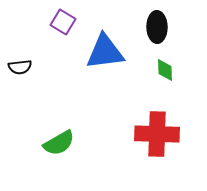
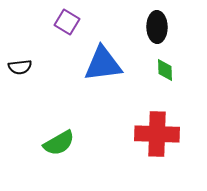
purple square: moved 4 px right
blue triangle: moved 2 px left, 12 px down
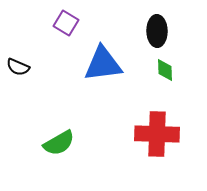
purple square: moved 1 px left, 1 px down
black ellipse: moved 4 px down
black semicircle: moved 2 px left; rotated 30 degrees clockwise
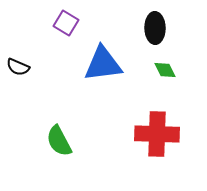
black ellipse: moved 2 px left, 3 px up
green diamond: rotated 25 degrees counterclockwise
green semicircle: moved 2 px up; rotated 92 degrees clockwise
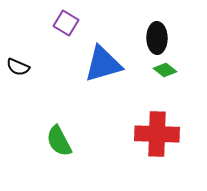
black ellipse: moved 2 px right, 10 px down
blue triangle: rotated 9 degrees counterclockwise
green diamond: rotated 25 degrees counterclockwise
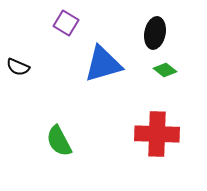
black ellipse: moved 2 px left, 5 px up; rotated 12 degrees clockwise
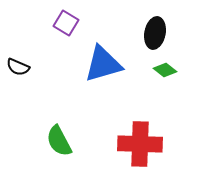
red cross: moved 17 px left, 10 px down
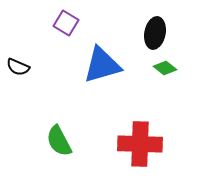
blue triangle: moved 1 px left, 1 px down
green diamond: moved 2 px up
